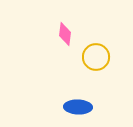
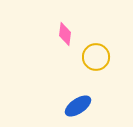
blue ellipse: moved 1 px up; rotated 36 degrees counterclockwise
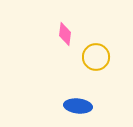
blue ellipse: rotated 40 degrees clockwise
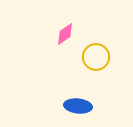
pink diamond: rotated 50 degrees clockwise
